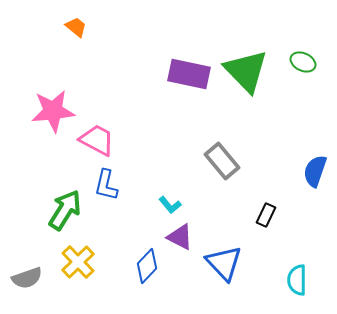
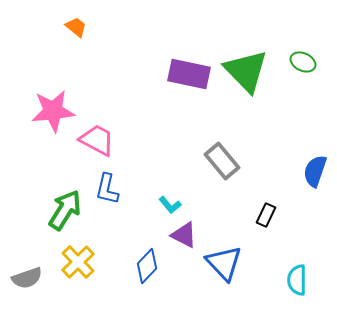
blue L-shape: moved 1 px right, 4 px down
purple triangle: moved 4 px right, 2 px up
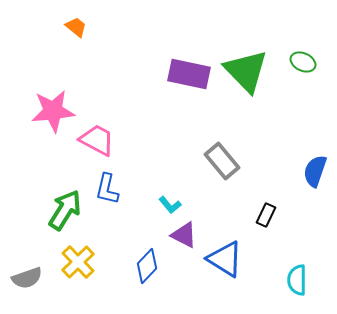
blue triangle: moved 1 px right, 4 px up; rotated 15 degrees counterclockwise
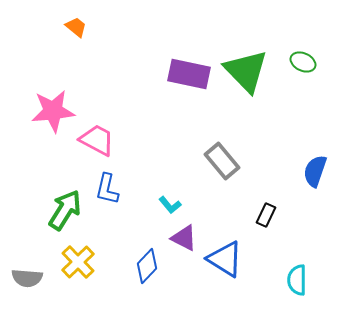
purple triangle: moved 3 px down
gray semicircle: rotated 24 degrees clockwise
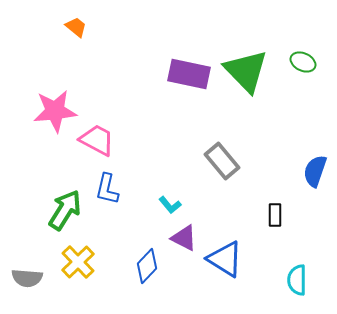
pink star: moved 2 px right
black rectangle: moved 9 px right; rotated 25 degrees counterclockwise
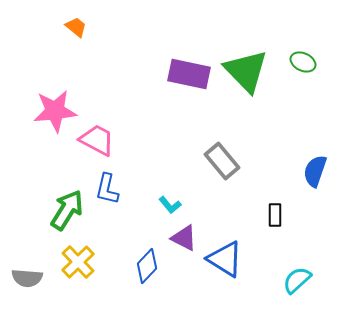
green arrow: moved 2 px right
cyan semicircle: rotated 48 degrees clockwise
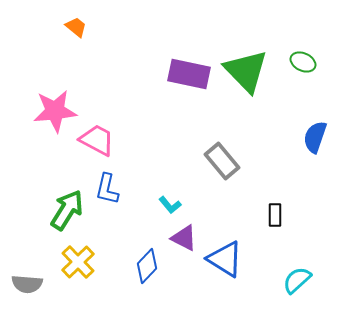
blue semicircle: moved 34 px up
gray semicircle: moved 6 px down
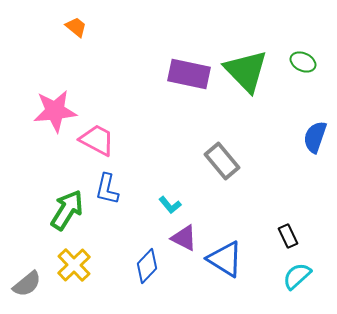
black rectangle: moved 13 px right, 21 px down; rotated 25 degrees counterclockwise
yellow cross: moved 4 px left, 3 px down
cyan semicircle: moved 4 px up
gray semicircle: rotated 44 degrees counterclockwise
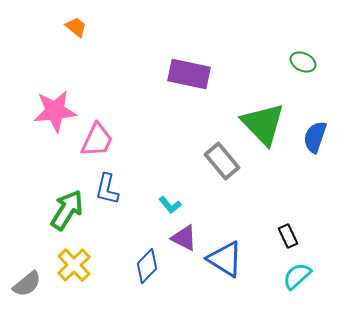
green triangle: moved 17 px right, 53 px down
pink trapezoid: rotated 87 degrees clockwise
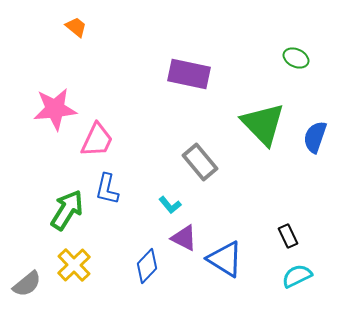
green ellipse: moved 7 px left, 4 px up
pink star: moved 2 px up
gray rectangle: moved 22 px left, 1 px down
cyan semicircle: rotated 16 degrees clockwise
